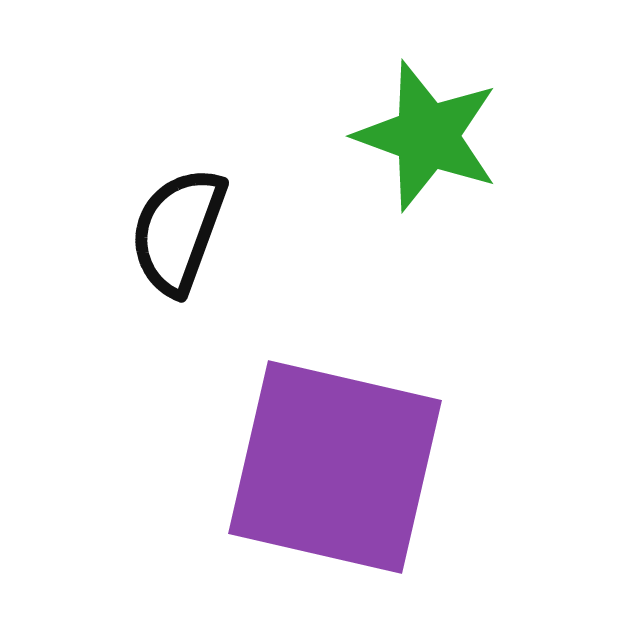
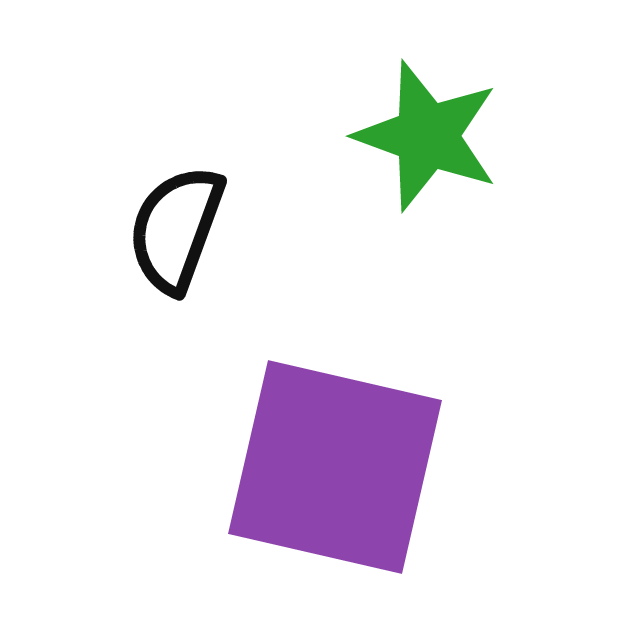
black semicircle: moved 2 px left, 2 px up
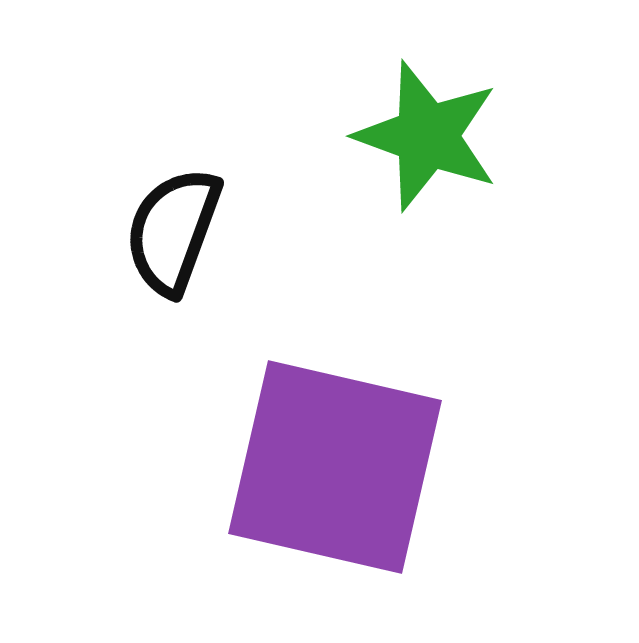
black semicircle: moved 3 px left, 2 px down
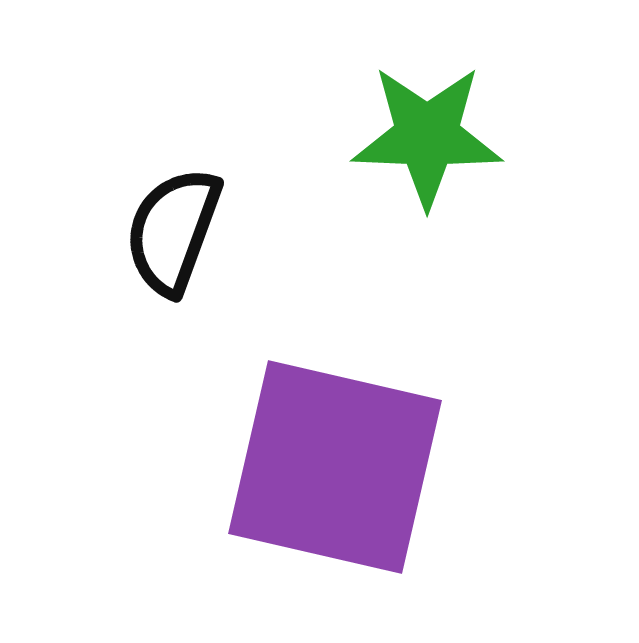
green star: rotated 18 degrees counterclockwise
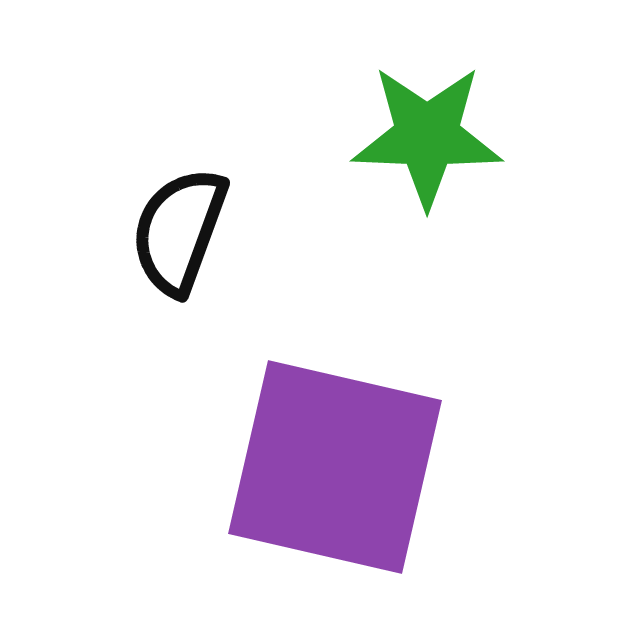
black semicircle: moved 6 px right
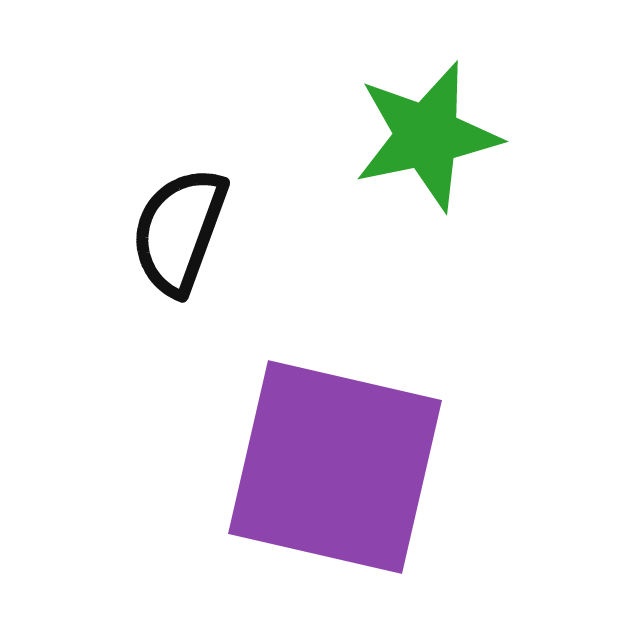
green star: rotated 14 degrees counterclockwise
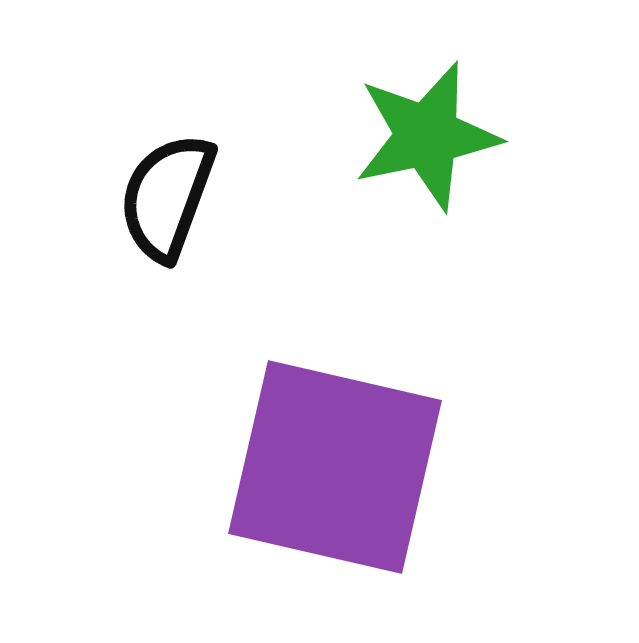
black semicircle: moved 12 px left, 34 px up
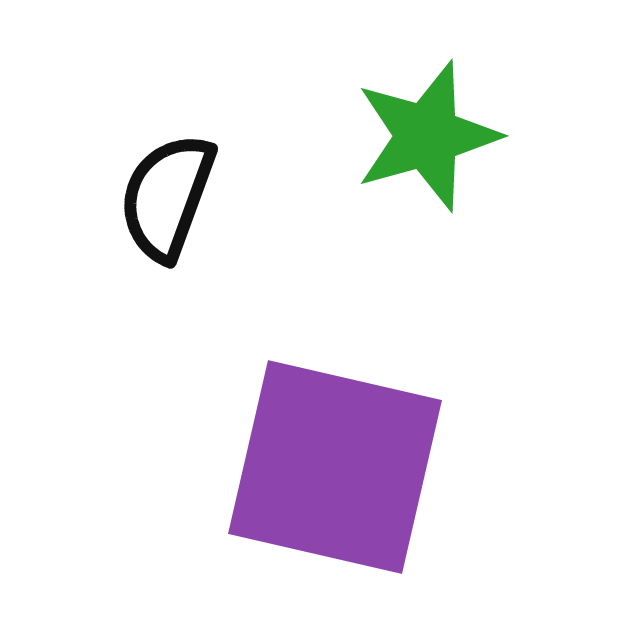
green star: rotated 4 degrees counterclockwise
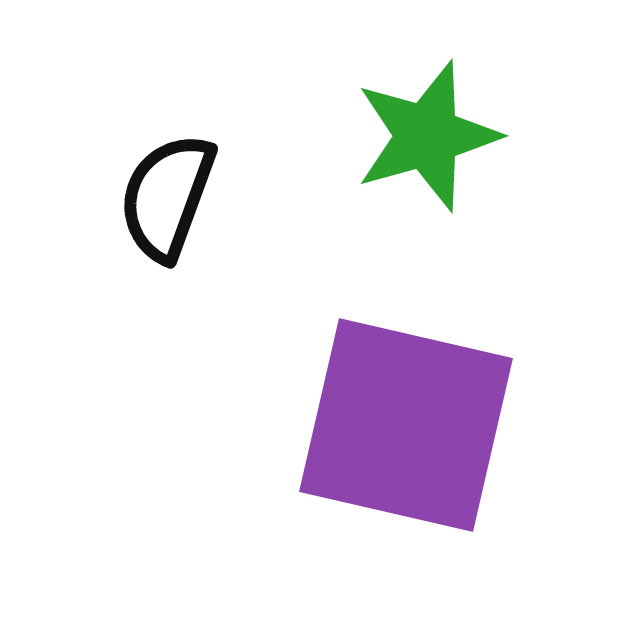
purple square: moved 71 px right, 42 px up
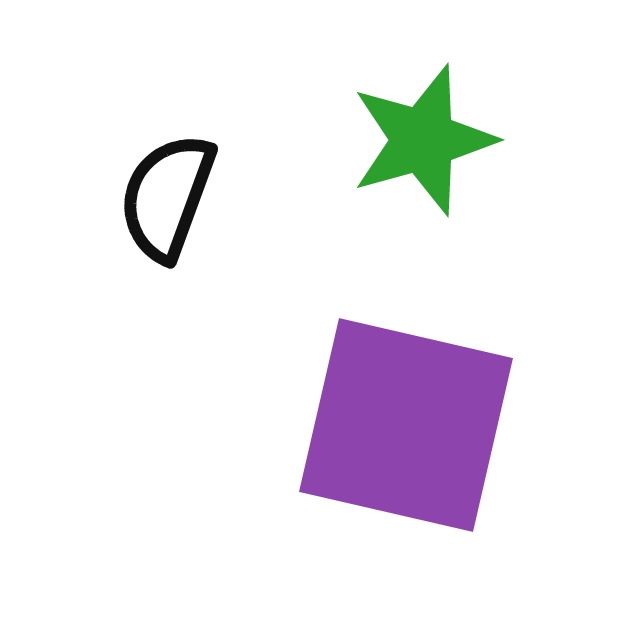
green star: moved 4 px left, 4 px down
